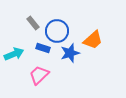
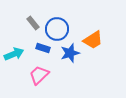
blue circle: moved 2 px up
orange trapezoid: rotated 10 degrees clockwise
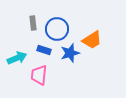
gray rectangle: rotated 32 degrees clockwise
orange trapezoid: moved 1 px left
blue rectangle: moved 1 px right, 2 px down
cyan arrow: moved 3 px right, 4 px down
pink trapezoid: rotated 40 degrees counterclockwise
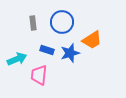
blue circle: moved 5 px right, 7 px up
blue rectangle: moved 3 px right
cyan arrow: moved 1 px down
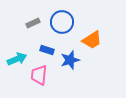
gray rectangle: rotated 72 degrees clockwise
blue star: moved 7 px down
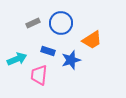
blue circle: moved 1 px left, 1 px down
blue rectangle: moved 1 px right, 1 px down
blue star: moved 1 px right
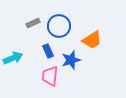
blue circle: moved 2 px left, 3 px down
blue rectangle: rotated 48 degrees clockwise
cyan arrow: moved 4 px left, 1 px up
pink trapezoid: moved 11 px right, 1 px down
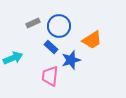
blue rectangle: moved 3 px right, 4 px up; rotated 24 degrees counterclockwise
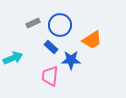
blue circle: moved 1 px right, 1 px up
blue star: rotated 18 degrees clockwise
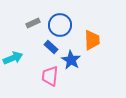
orange trapezoid: rotated 60 degrees counterclockwise
blue star: rotated 30 degrees clockwise
